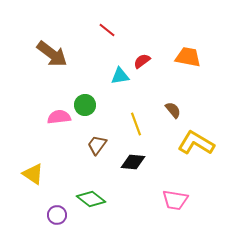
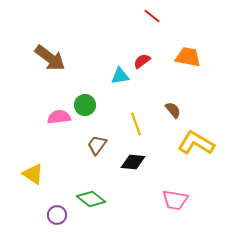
red line: moved 45 px right, 14 px up
brown arrow: moved 2 px left, 4 px down
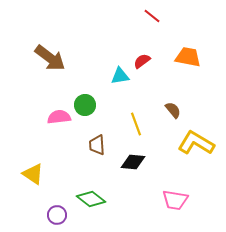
brown trapezoid: rotated 40 degrees counterclockwise
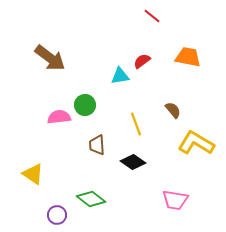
black diamond: rotated 30 degrees clockwise
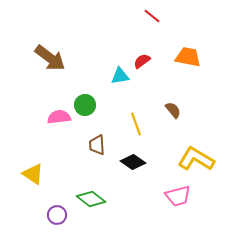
yellow L-shape: moved 16 px down
pink trapezoid: moved 3 px right, 4 px up; rotated 24 degrees counterclockwise
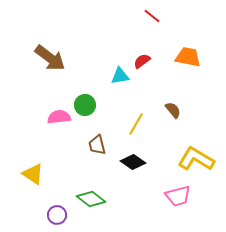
yellow line: rotated 50 degrees clockwise
brown trapezoid: rotated 10 degrees counterclockwise
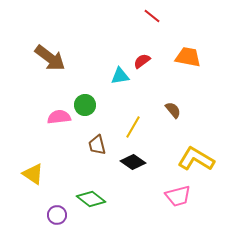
yellow line: moved 3 px left, 3 px down
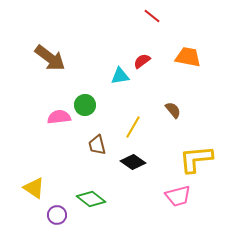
yellow L-shape: rotated 36 degrees counterclockwise
yellow triangle: moved 1 px right, 14 px down
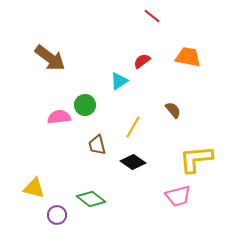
cyan triangle: moved 1 px left, 5 px down; rotated 24 degrees counterclockwise
yellow triangle: rotated 20 degrees counterclockwise
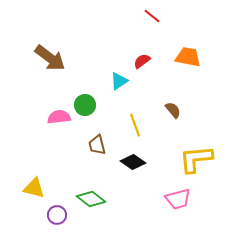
yellow line: moved 2 px right, 2 px up; rotated 50 degrees counterclockwise
pink trapezoid: moved 3 px down
